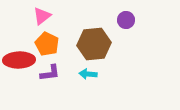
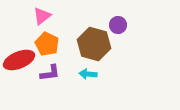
purple circle: moved 8 px left, 5 px down
brown hexagon: rotated 20 degrees clockwise
red ellipse: rotated 20 degrees counterclockwise
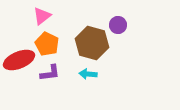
brown hexagon: moved 2 px left, 1 px up
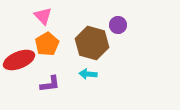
pink triangle: moved 1 px right; rotated 36 degrees counterclockwise
orange pentagon: rotated 15 degrees clockwise
purple L-shape: moved 11 px down
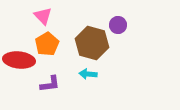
red ellipse: rotated 28 degrees clockwise
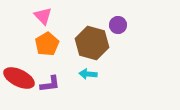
red ellipse: moved 18 px down; rotated 20 degrees clockwise
